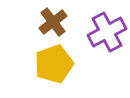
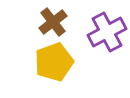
yellow pentagon: moved 2 px up
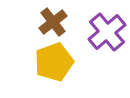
purple cross: rotated 12 degrees counterclockwise
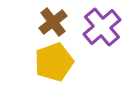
purple cross: moved 5 px left, 5 px up
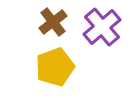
yellow pentagon: moved 1 px right, 5 px down
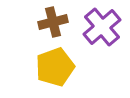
brown cross: rotated 24 degrees clockwise
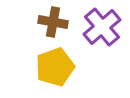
brown cross: rotated 24 degrees clockwise
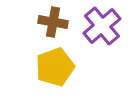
purple cross: moved 1 px up
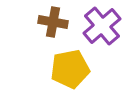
yellow pentagon: moved 15 px right, 2 px down; rotated 9 degrees clockwise
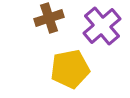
brown cross: moved 4 px left, 4 px up; rotated 28 degrees counterclockwise
